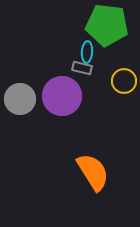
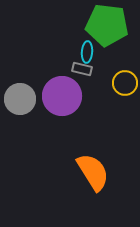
gray rectangle: moved 1 px down
yellow circle: moved 1 px right, 2 px down
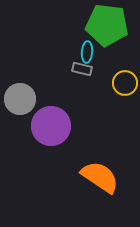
purple circle: moved 11 px left, 30 px down
orange semicircle: moved 7 px right, 5 px down; rotated 24 degrees counterclockwise
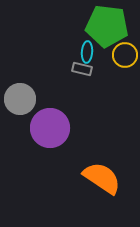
green pentagon: moved 1 px down
yellow circle: moved 28 px up
purple circle: moved 1 px left, 2 px down
orange semicircle: moved 2 px right, 1 px down
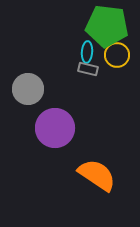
yellow circle: moved 8 px left
gray rectangle: moved 6 px right
gray circle: moved 8 px right, 10 px up
purple circle: moved 5 px right
orange semicircle: moved 5 px left, 3 px up
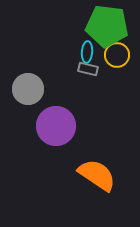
purple circle: moved 1 px right, 2 px up
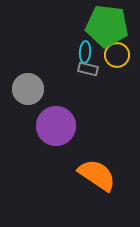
cyan ellipse: moved 2 px left
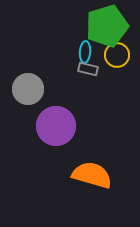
green pentagon: rotated 24 degrees counterclockwise
orange semicircle: moved 5 px left; rotated 18 degrees counterclockwise
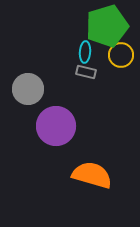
yellow circle: moved 4 px right
gray rectangle: moved 2 px left, 3 px down
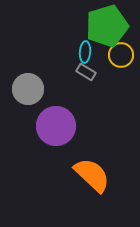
gray rectangle: rotated 18 degrees clockwise
orange semicircle: rotated 27 degrees clockwise
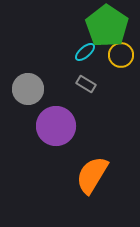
green pentagon: rotated 21 degrees counterclockwise
cyan ellipse: rotated 45 degrees clockwise
gray rectangle: moved 12 px down
orange semicircle: rotated 102 degrees counterclockwise
